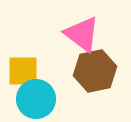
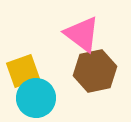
yellow square: rotated 20 degrees counterclockwise
cyan circle: moved 1 px up
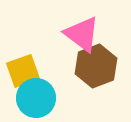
brown hexagon: moved 1 px right, 5 px up; rotated 9 degrees counterclockwise
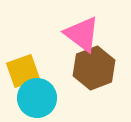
brown hexagon: moved 2 px left, 2 px down
cyan circle: moved 1 px right
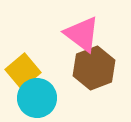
yellow square: rotated 20 degrees counterclockwise
